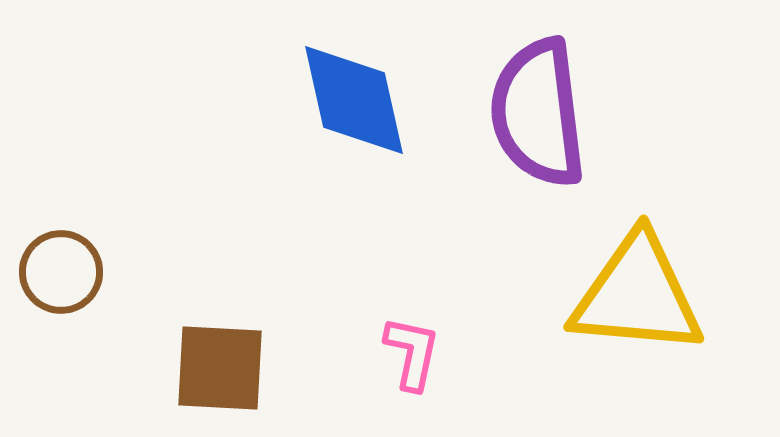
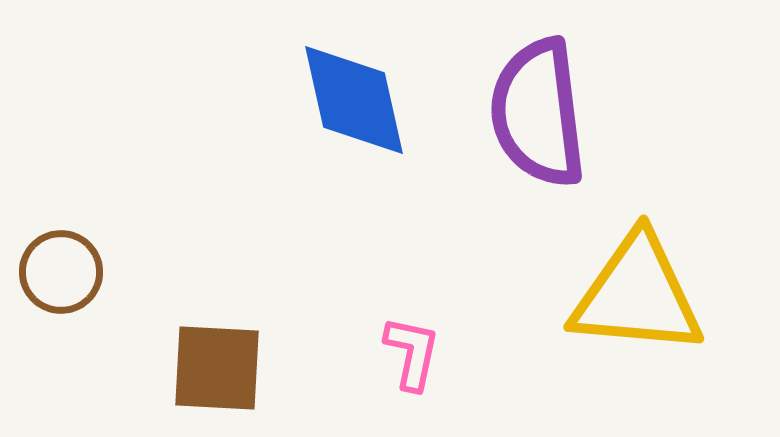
brown square: moved 3 px left
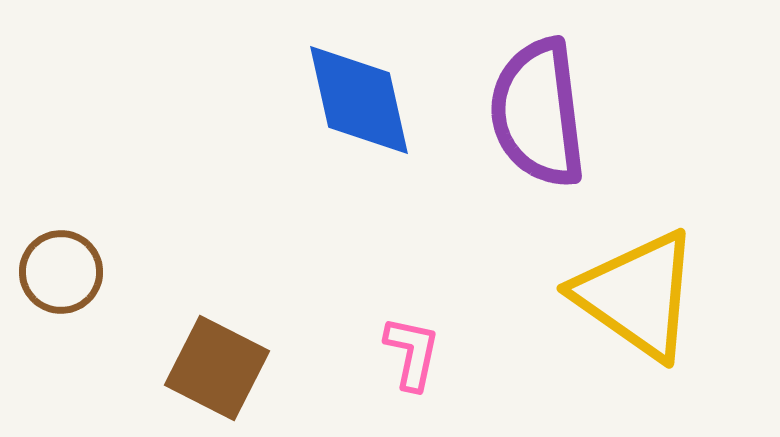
blue diamond: moved 5 px right
yellow triangle: rotated 30 degrees clockwise
brown square: rotated 24 degrees clockwise
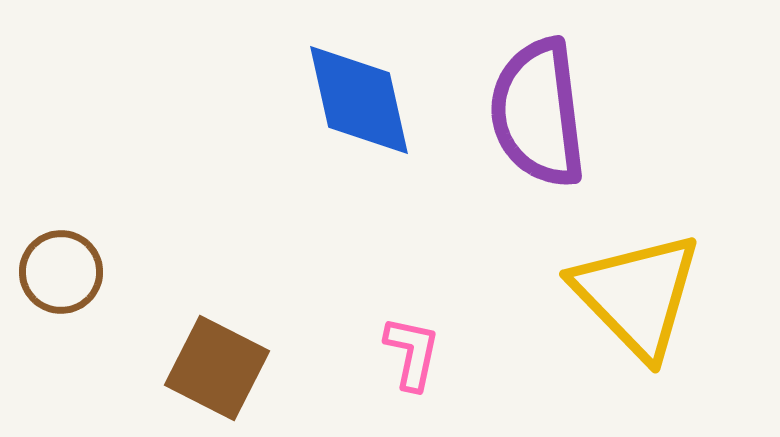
yellow triangle: rotated 11 degrees clockwise
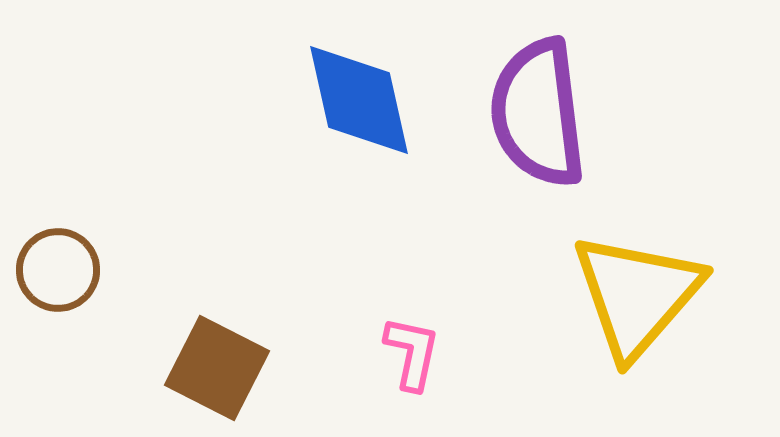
brown circle: moved 3 px left, 2 px up
yellow triangle: rotated 25 degrees clockwise
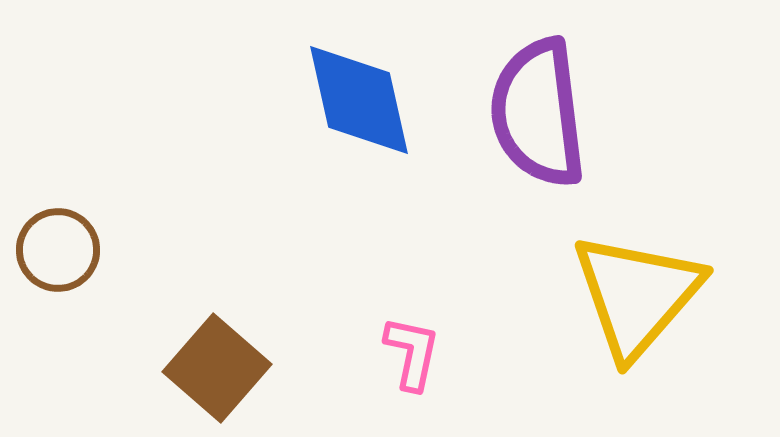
brown circle: moved 20 px up
brown square: rotated 14 degrees clockwise
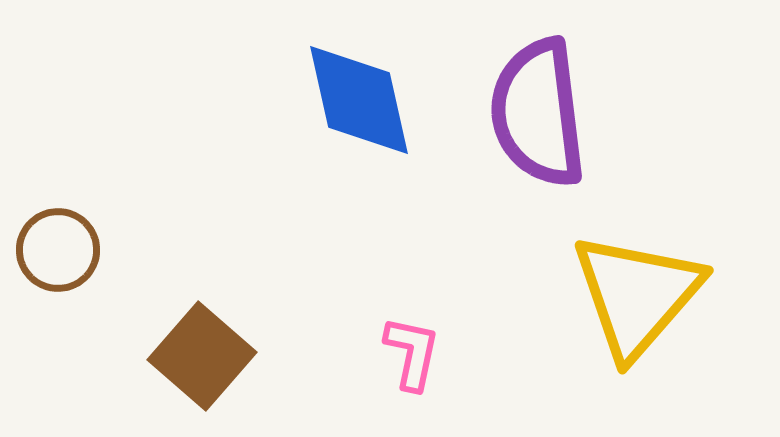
brown square: moved 15 px left, 12 px up
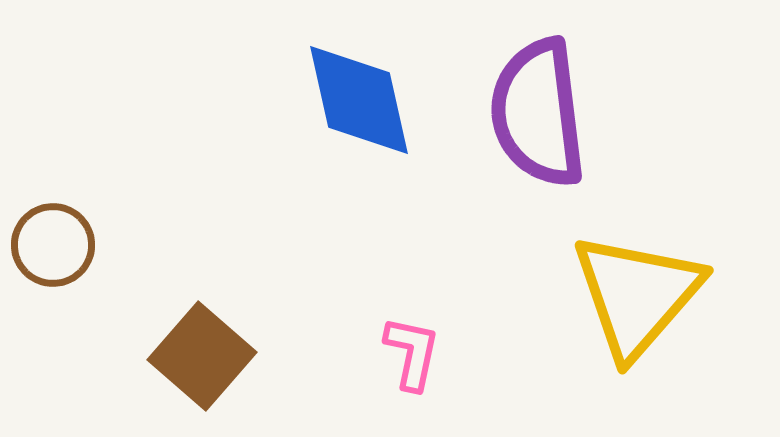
brown circle: moved 5 px left, 5 px up
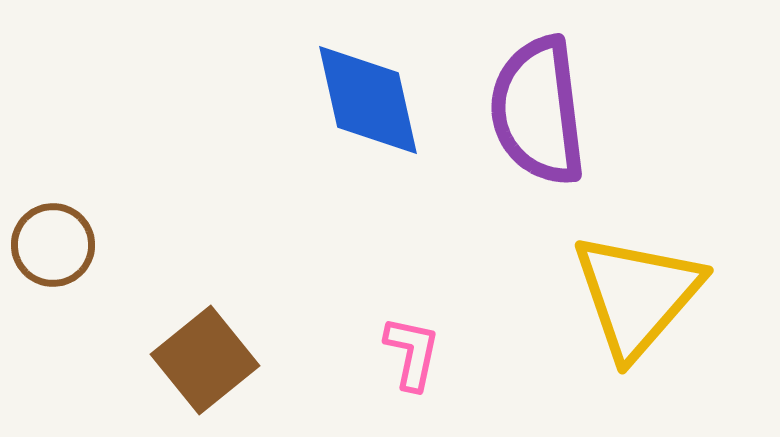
blue diamond: moved 9 px right
purple semicircle: moved 2 px up
brown square: moved 3 px right, 4 px down; rotated 10 degrees clockwise
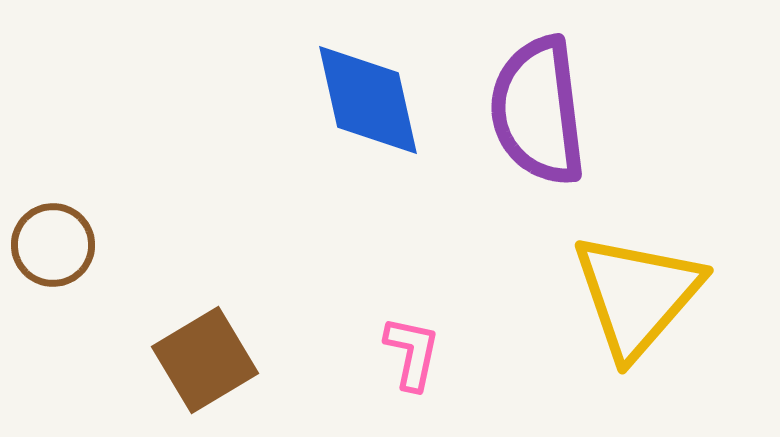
brown square: rotated 8 degrees clockwise
